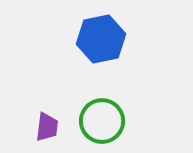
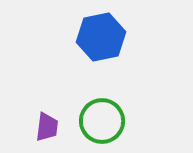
blue hexagon: moved 2 px up
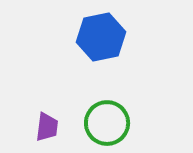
green circle: moved 5 px right, 2 px down
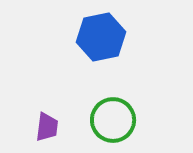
green circle: moved 6 px right, 3 px up
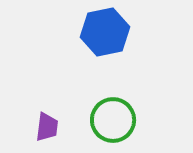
blue hexagon: moved 4 px right, 5 px up
